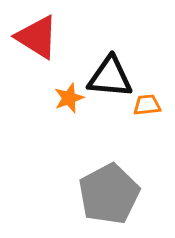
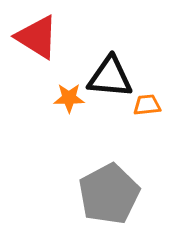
orange star: rotated 20 degrees clockwise
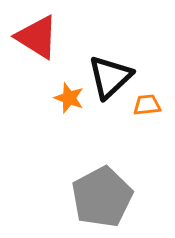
black triangle: rotated 48 degrees counterclockwise
orange star: rotated 20 degrees clockwise
gray pentagon: moved 7 px left, 3 px down
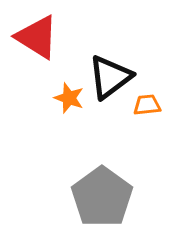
black triangle: rotated 6 degrees clockwise
gray pentagon: rotated 8 degrees counterclockwise
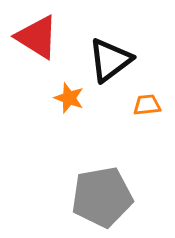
black triangle: moved 17 px up
gray pentagon: rotated 26 degrees clockwise
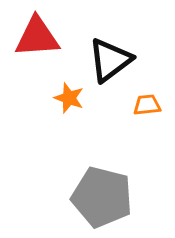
red triangle: rotated 36 degrees counterclockwise
gray pentagon: rotated 24 degrees clockwise
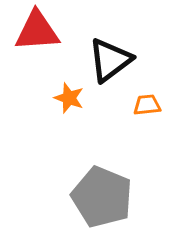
red triangle: moved 6 px up
gray pentagon: rotated 8 degrees clockwise
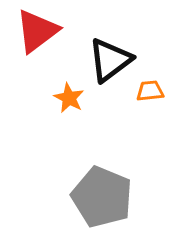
red triangle: rotated 33 degrees counterclockwise
orange star: rotated 8 degrees clockwise
orange trapezoid: moved 3 px right, 14 px up
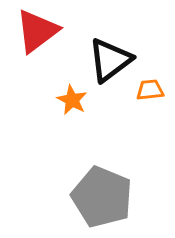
orange trapezoid: moved 1 px up
orange star: moved 3 px right, 2 px down
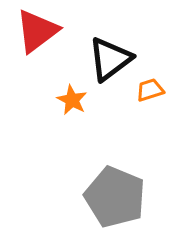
black triangle: moved 1 px up
orange trapezoid: rotated 12 degrees counterclockwise
gray pentagon: moved 13 px right
